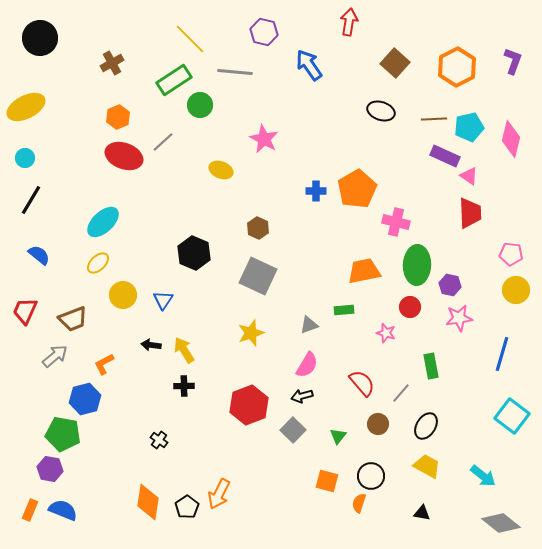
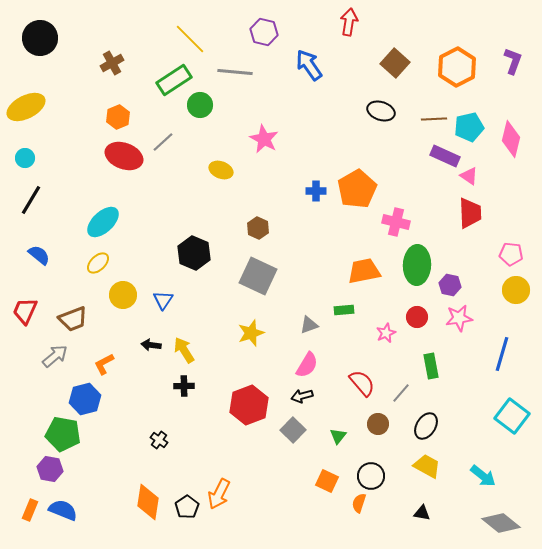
red circle at (410, 307): moved 7 px right, 10 px down
pink star at (386, 333): rotated 30 degrees clockwise
orange square at (327, 481): rotated 10 degrees clockwise
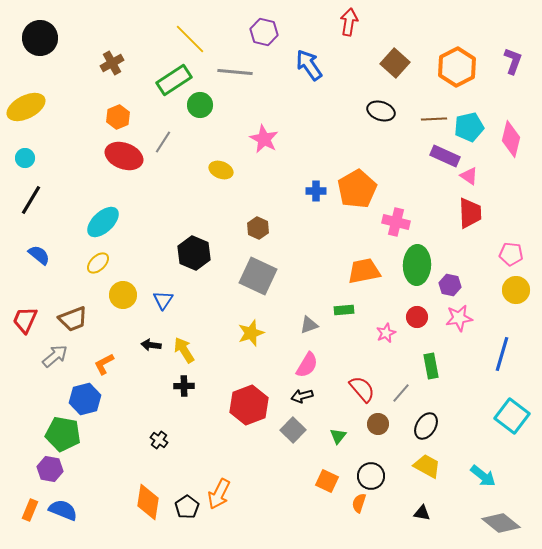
gray line at (163, 142): rotated 15 degrees counterclockwise
red trapezoid at (25, 311): moved 9 px down
red semicircle at (362, 383): moved 6 px down
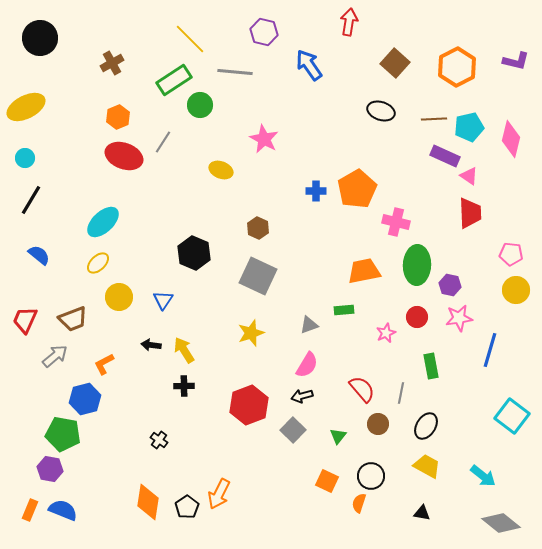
purple L-shape at (513, 61): moved 3 px right; rotated 84 degrees clockwise
yellow circle at (123, 295): moved 4 px left, 2 px down
blue line at (502, 354): moved 12 px left, 4 px up
gray line at (401, 393): rotated 30 degrees counterclockwise
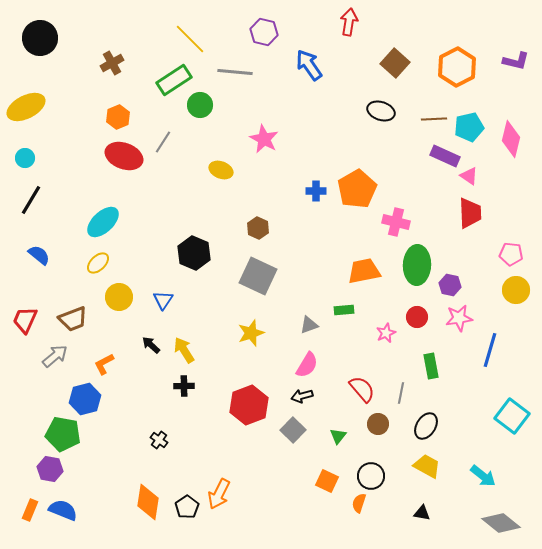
black arrow at (151, 345): rotated 36 degrees clockwise
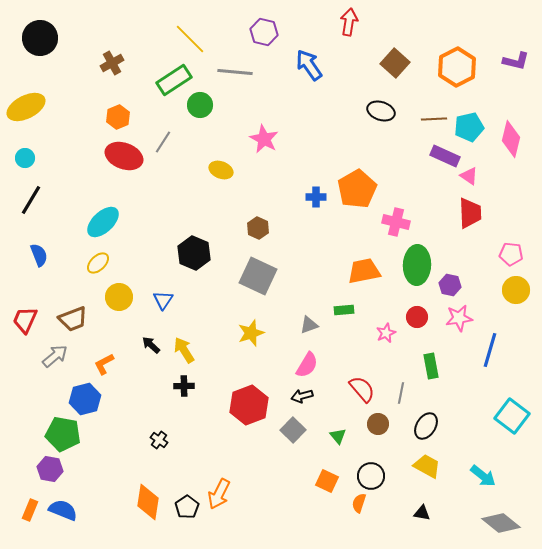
blue cross at (316, 191): moved 6 px down
blue semicircle at (39, 255): rotated 30 degrees clockwise
green triangle at (338, 436): rotated 18 degrees counterclockwise
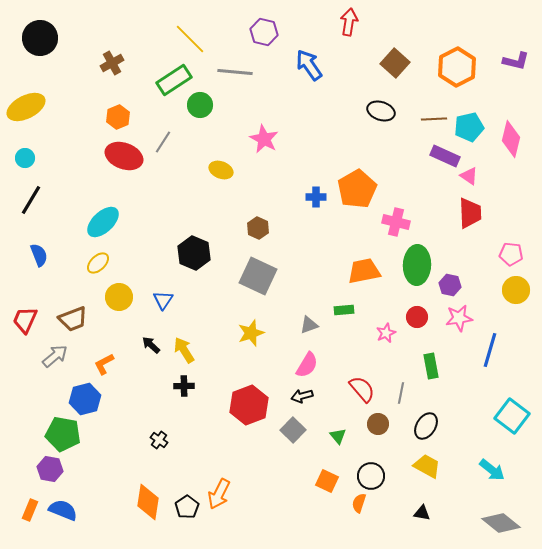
cyan arrow at (483, 476): moved 9 px right, 6 px up
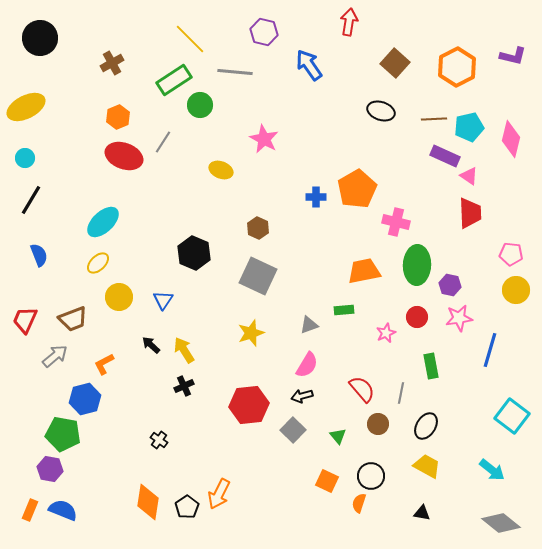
purple L-shape at (516, 61): moved 3 px left, 5 px up
black cross at (184, 386): rotated 24 degrees counterclockwise
red hexagon at (249, 405): rotated 15 degrees clockwise
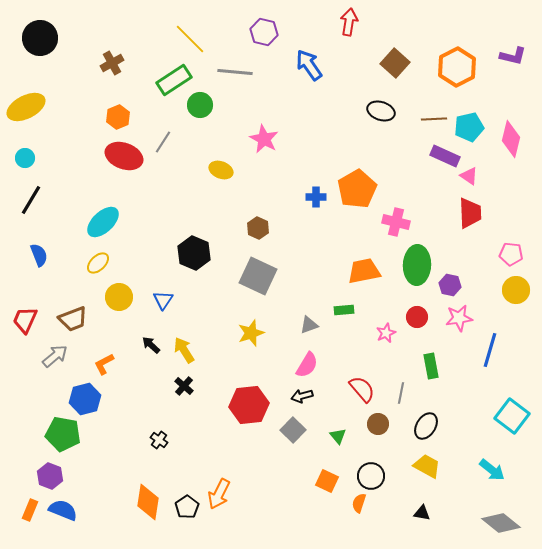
black cross at (184, 386): rotated 24 degrees counterclockwise
purple hexagon at (50, 469): moved 7 px down; rotated 10 degrees clockwise
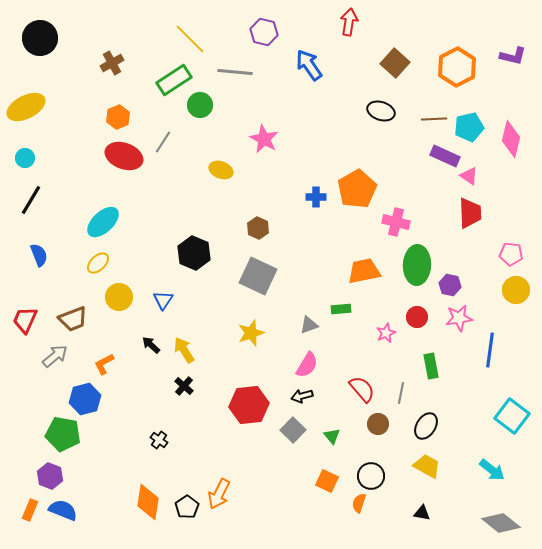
green rectangle at (344, 310): moved 3 px left, 1 px up
blue line at (490, 350): rotated 8 degrees counterclockwise
green triangle at (338, 436): moved 6 px left
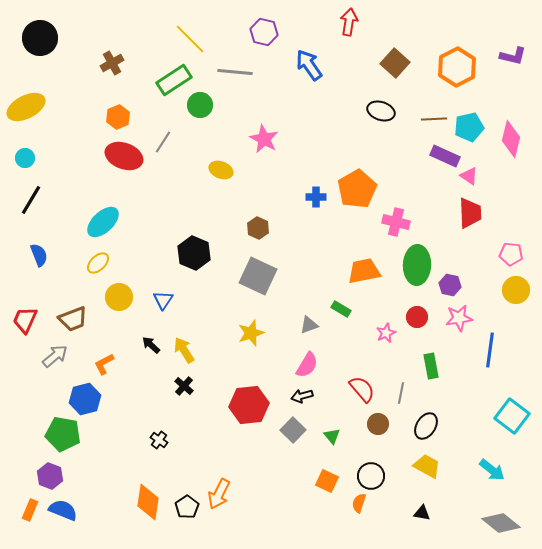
green rectangle at (341, 309): rotated 36 degrees clockwise
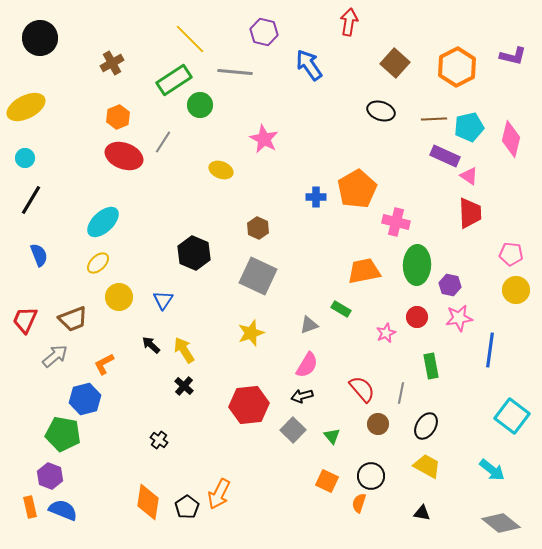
orange rectangle at (30, 510): moved 3 px up; rotated 35 degrees counterclockwise
